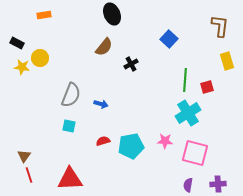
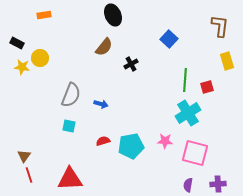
black ellipse: moved 1 px right, 1 px down
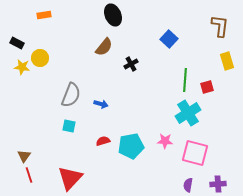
red triangle: moved 1 px up; rotated 44 degrees counterclockwise
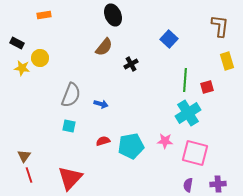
yellow star: moved 1 px down
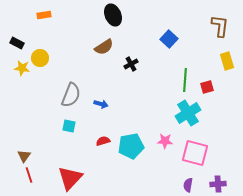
brown semicircle: rotated 18 degrees clockwise
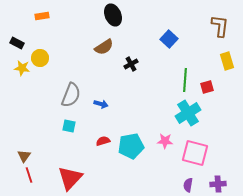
orange rectangle: moved 2 px left, 1 px down
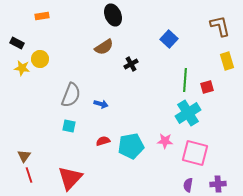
brown L-shape: rotated 20 degrees counterclockwise
yellow circle: moved 1 px down
